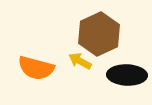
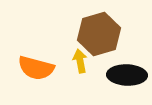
brown hexagon: rotated 9 degrees clockwise
yellow arrow: rotated 50 degrees clockwise
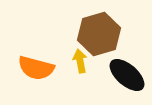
black ellipse: rotated 39 degrees clockwise
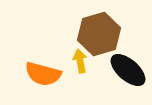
orange semicircle: moved 7 px right, 6 px down
black ellipse: moved 1 px right, 5 px up
